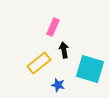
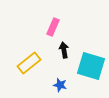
yellow rectangle: moved 10 px left
cyan square: moved 1 px right, 3 px up
blue star: moved 2 px right
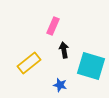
pink rectangle: moved 1 px up
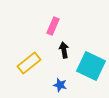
cyan square: rotated 8 degrees clockwise
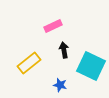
pink rectangle: rotated 42 degrees clockwise
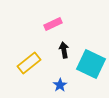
pink rectangle: moved 2 px up
cyan square: moved 2 px up
blue star: rotated 24 degrees clockwise
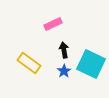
yellow rectangle: rotated 75 degrees clockwise
blue star: moved 4 px right, 14 px up
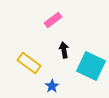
pink rectangle: moved 4 px up; rotated 12 degrees counterclockwise
cyan square: moved 2 px down
blue star: moved 12 px left, 15 px down
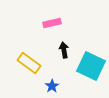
pink rectangle: moved 1 px left, 3 px down; rotated 24 degrees clockwise
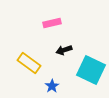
black arrow: rotated 98 degrees counterclockwise
cyan square: moved 4 px down
